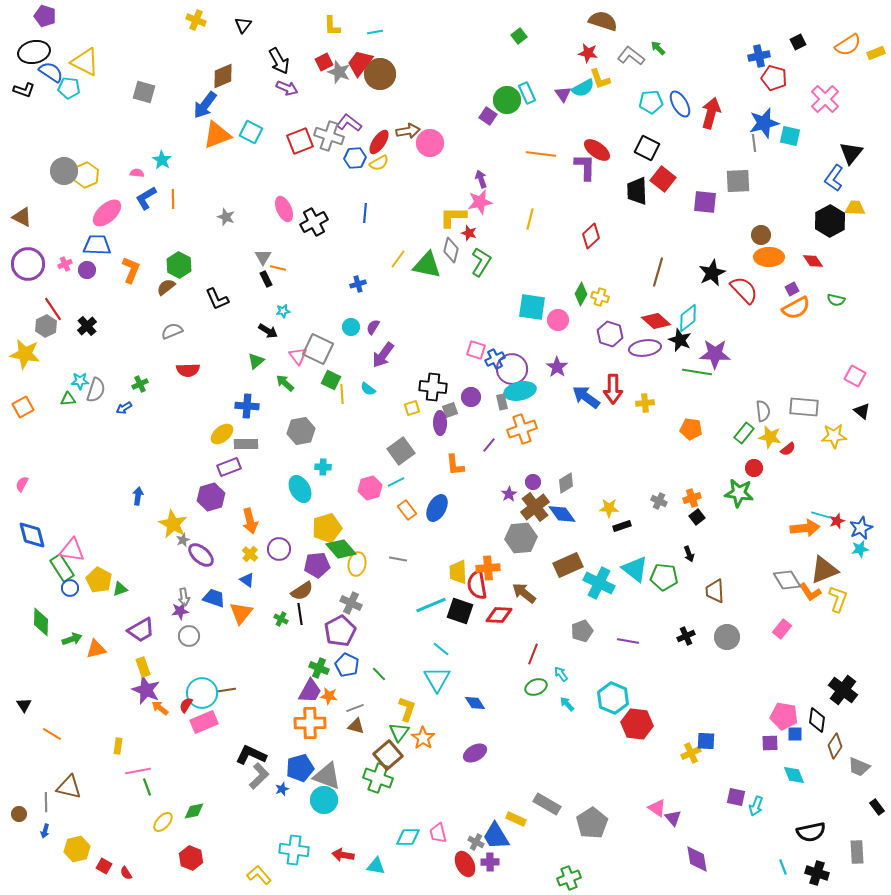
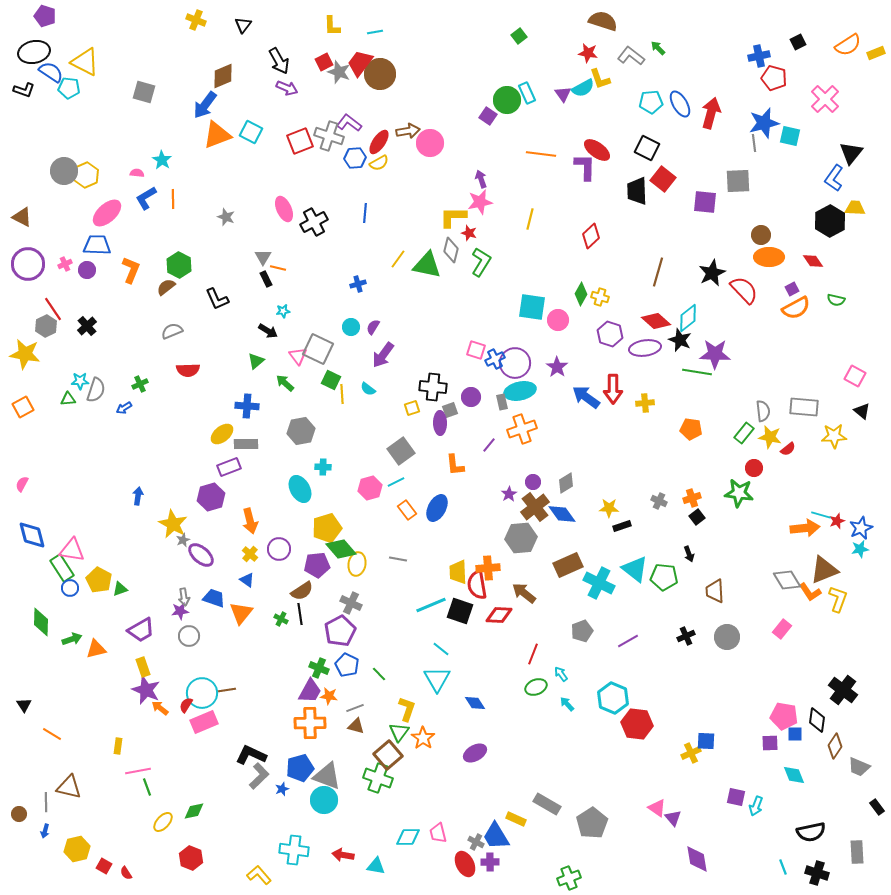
purple circle at (512, 369): moved 3 px right, 6 px up
purple line at (628, 641): rotated 40 degrees counterclockwise
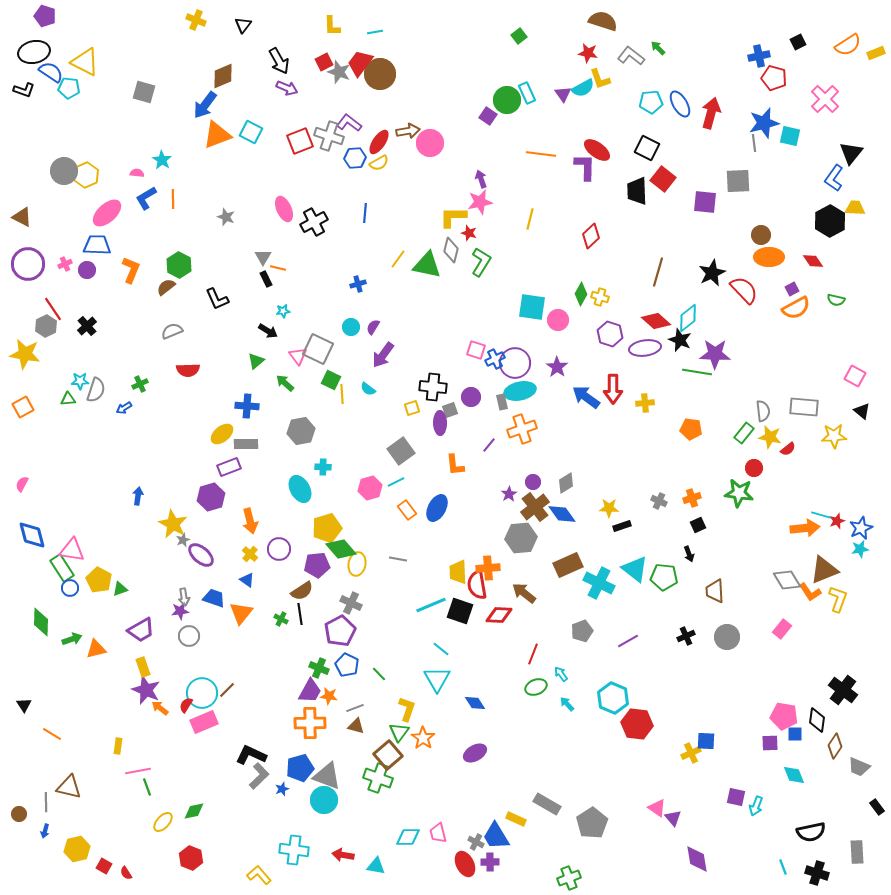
black square at (697, 517): moved 1 px right, 8 px down; rotated 14 degrees clockwise
brown line at (227, 690): rotated 36 degrees counterclockwise
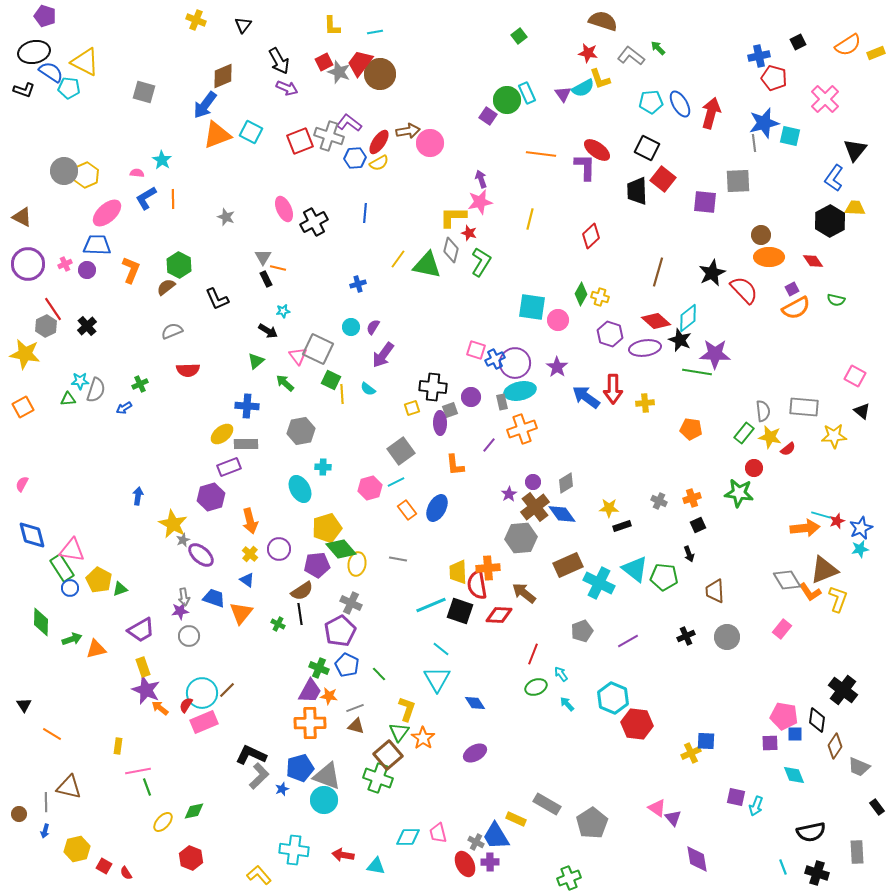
black triangle at (851, 153): moved 4 px right, 3 px up
green cross at (281, 619): moved 3 px left, 5 px down
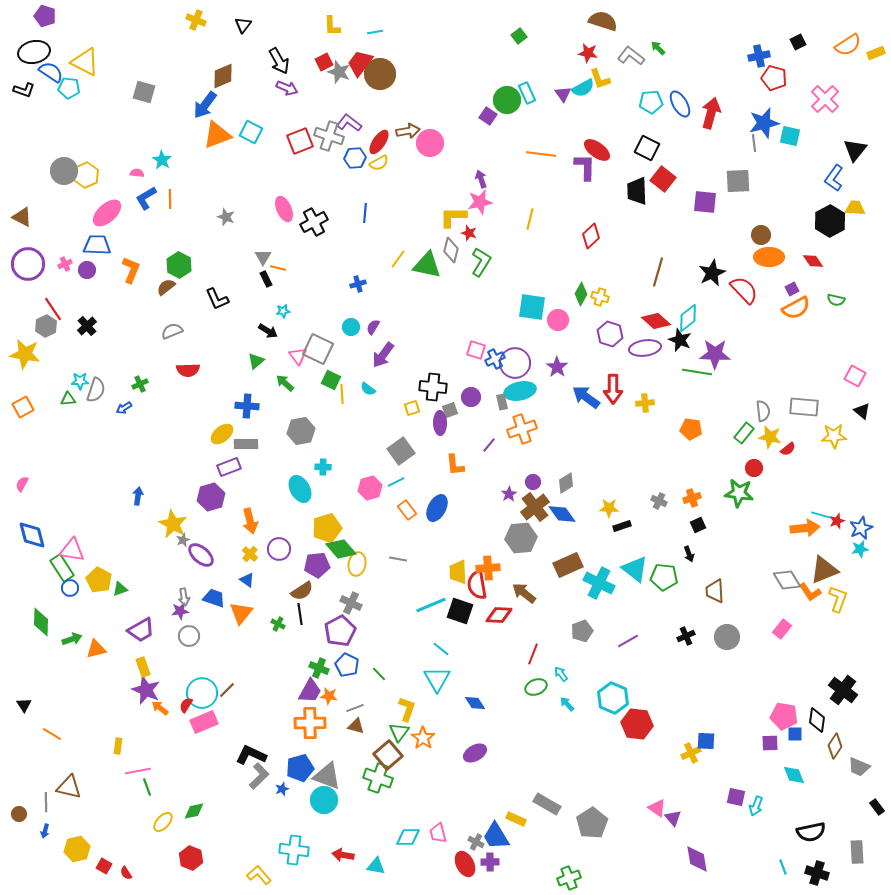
orange line at (173, 199): moved 3 px left
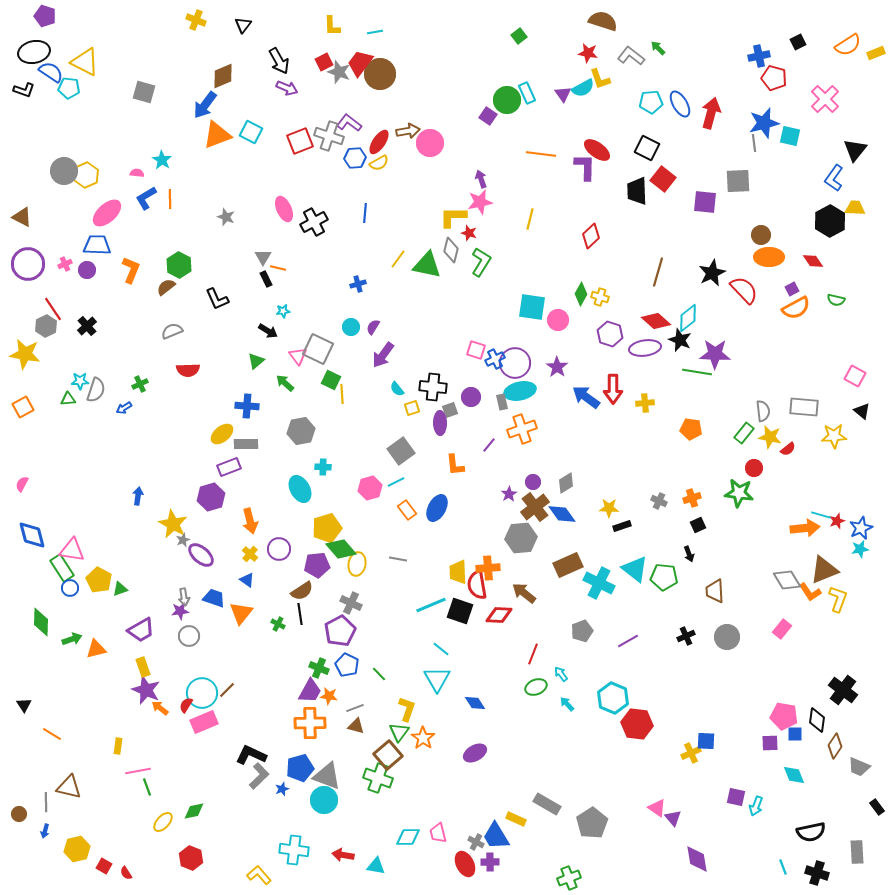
cyan semicircle at (368, 389): moved 29 px right; rotated 14 degrees clockwise
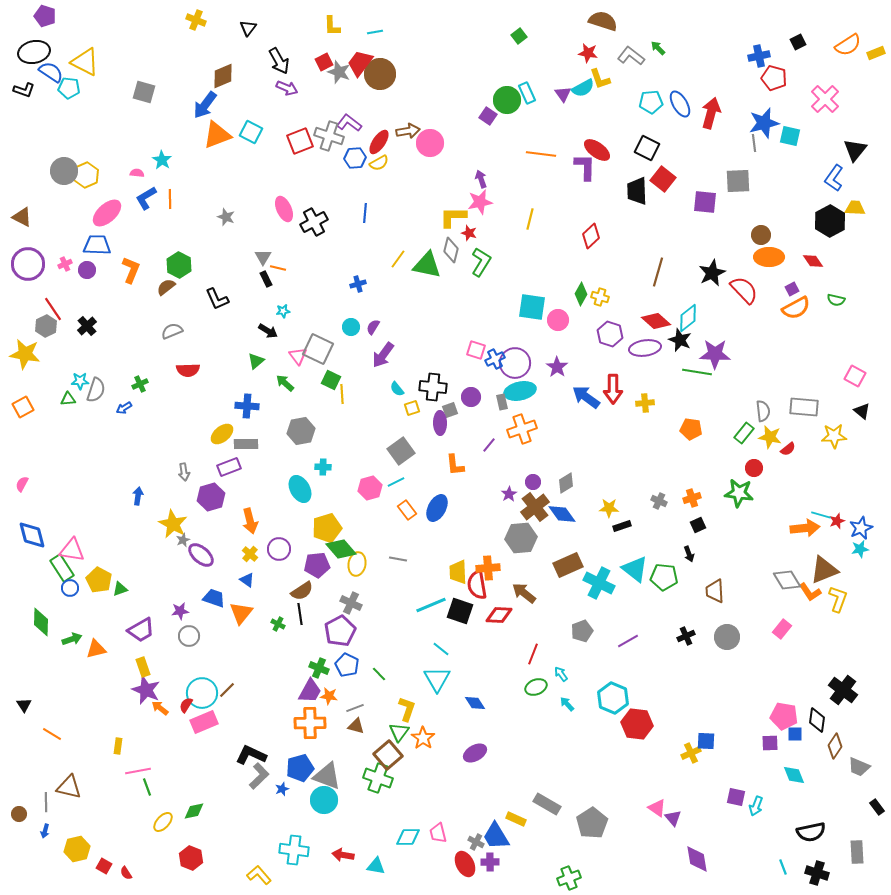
black triangle at (243, 25): moved 5 px right, 3 px down
gray arrow at (184, 597): moved 125 px up
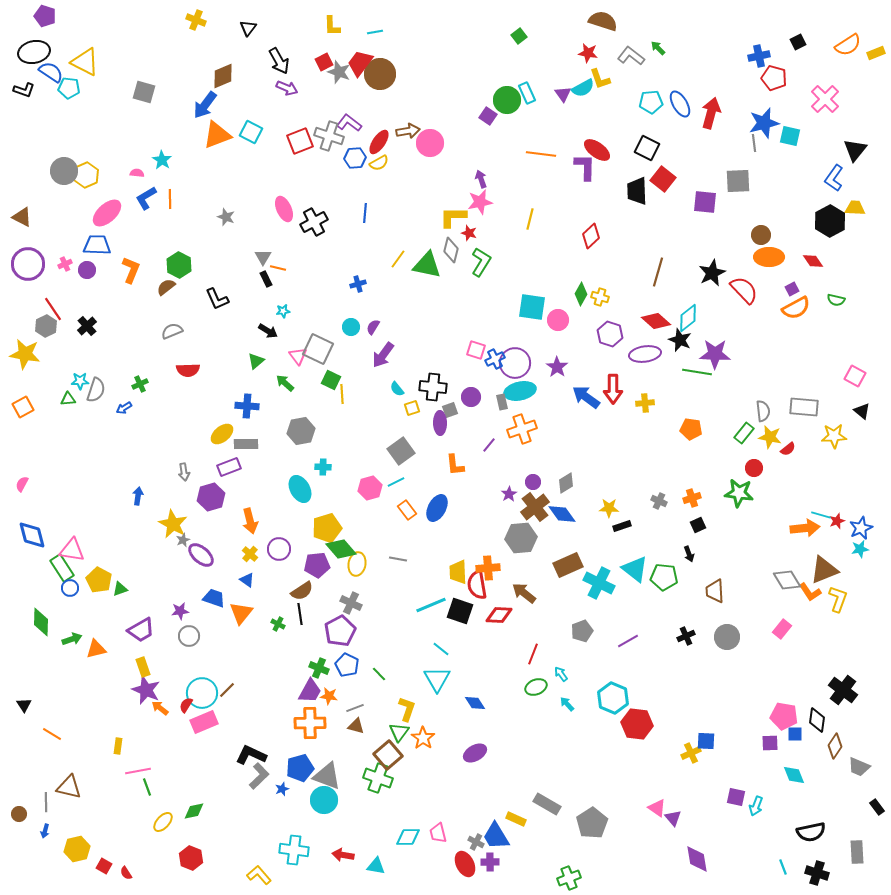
purple ellipse at (645, 348): moved 6 px down
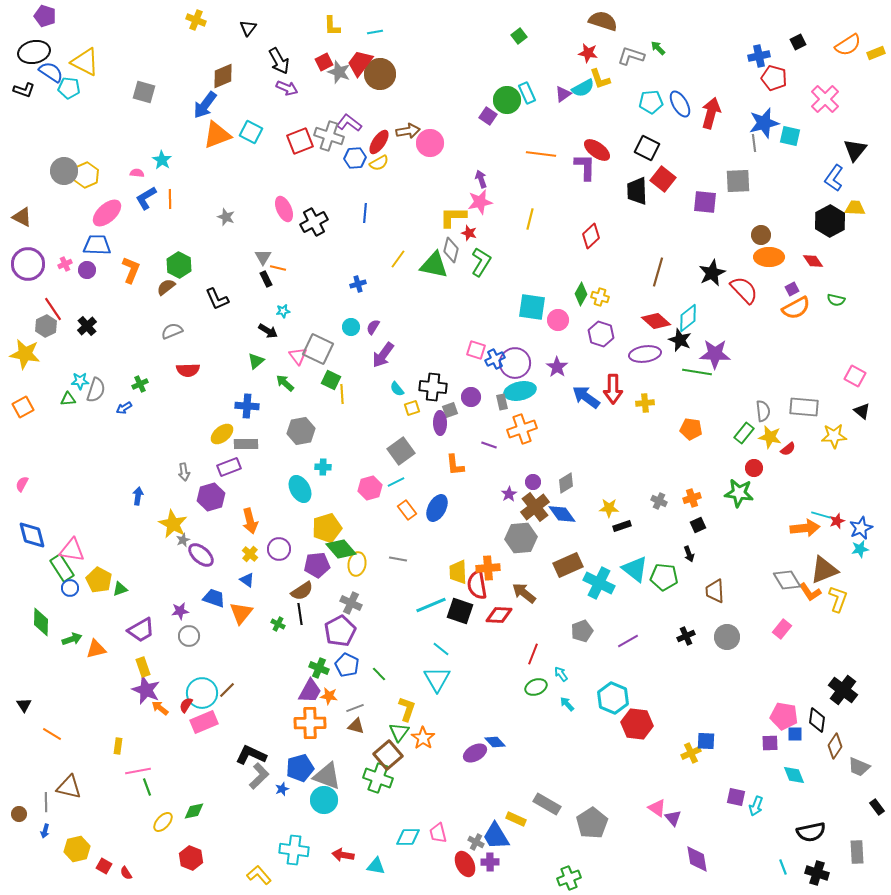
gray L-shape at (631, 56): rotated 20 degrees counterclockwise
purple triangle at (563, 94): rotated 30 degrees clockwise
green triangle at (427, 265): moved 7 px right
purple hexagon at (610, 334): moved 9 px left
purple line at (489, 445): rotated 70 degrees clockwise
blue diamond at (475, 703): moved 20 px right, 39 px down; rotated 10 degrees counterclockwise
